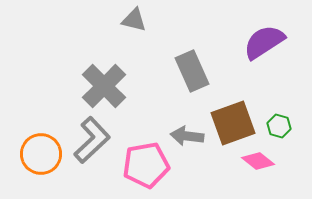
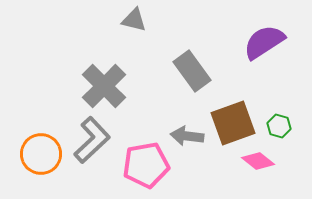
gray rectangle: rotated 12 degrees counterclockwise
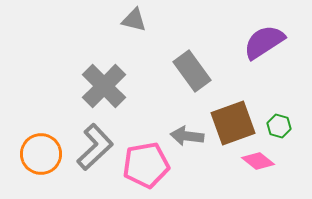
gray L-shape: moved 3 px right, 7 px down
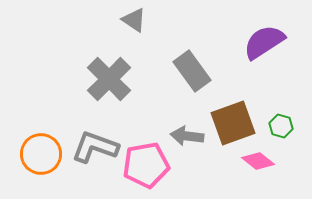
gray triangle: rotated 20 degrees clockwise
gray cross: moved 5 px right, 7 px up
green hexagon: moved 2 px right
gray L-shape: rotated 117 degrees counterclockwise
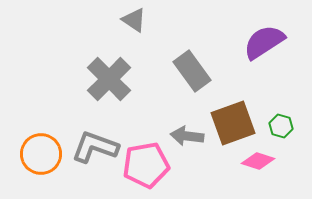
pink diamond: rotated 20 degrees counterclockwise
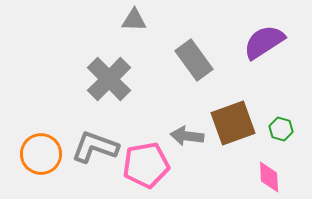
gray triangle: rotated 32 degrees counterclockwise
gray rectangle: moved 2 px right, 11 px up
green hexagon: moved 3 px down
pink diamond: moved 11 px right, 16 px down; rotated 68 degrees clockwise
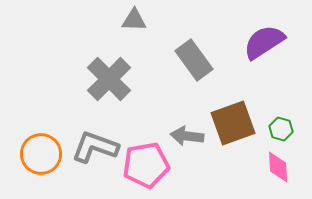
pink diamond: moved 9 px right, 10 px up
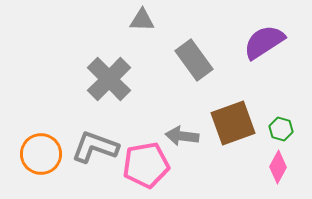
gray triangle: moved 8 px right
gray arrow: moved 5 px left
pink diamond: rotated 32 degrees clockwise
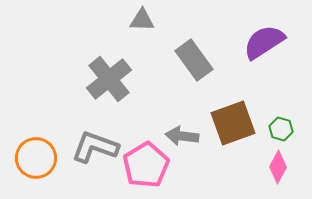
gray cross: rotated 6 degrees clockwise
orange circle: moved 5 px left, 4 px down
pink pentagon: rotated 21 degrees counterclockwise
